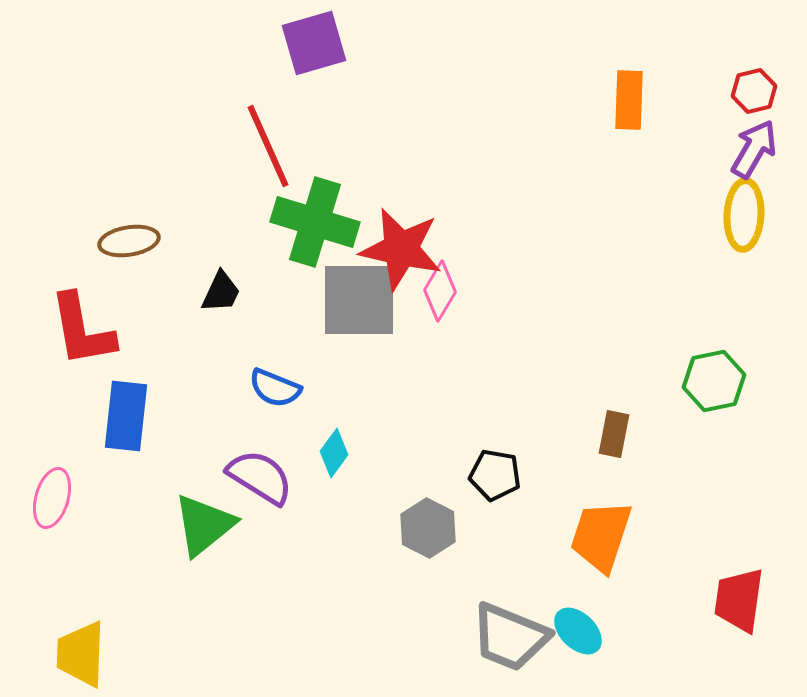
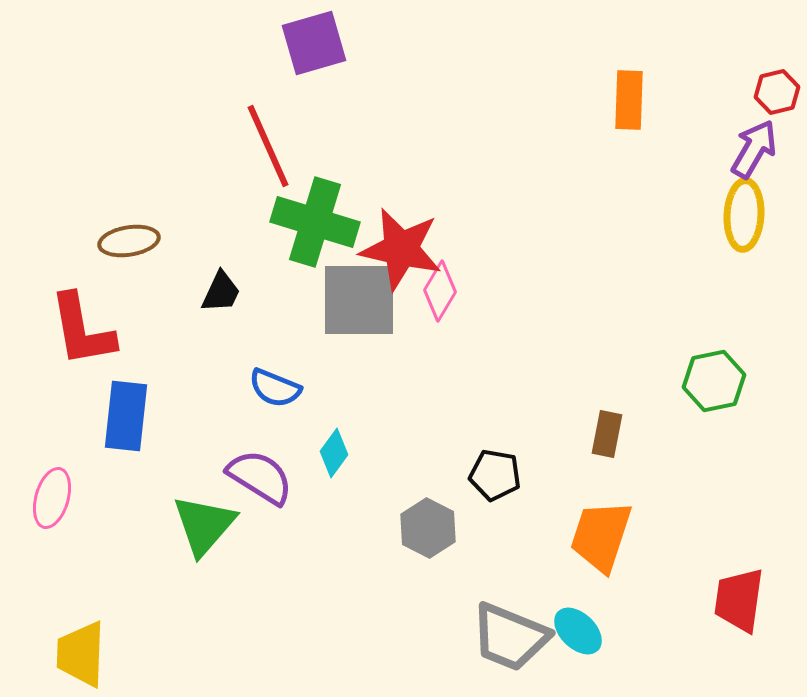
red hexagon: moved 23 px right, 1 px down
brown rectangle: moved 7 px left
green triangle: rotated 10 degrees counterclockwise
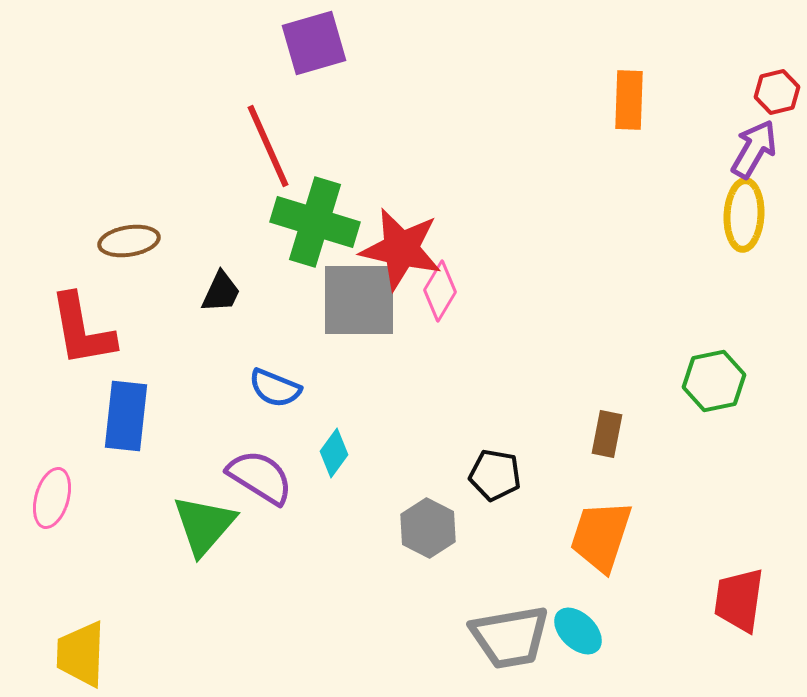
gray trapezoid: rotated 32 degrees counterclockwise
